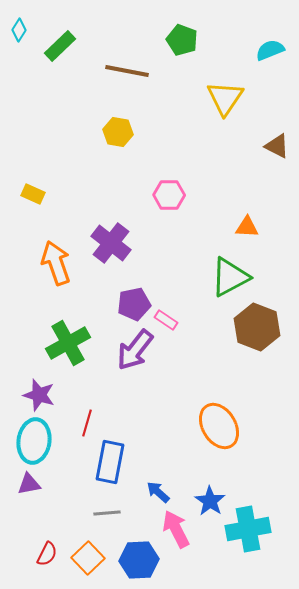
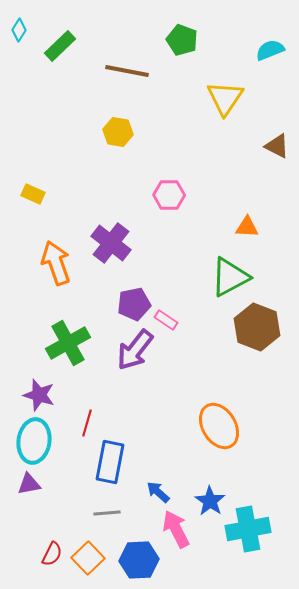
red semicircle: moved 5 px right
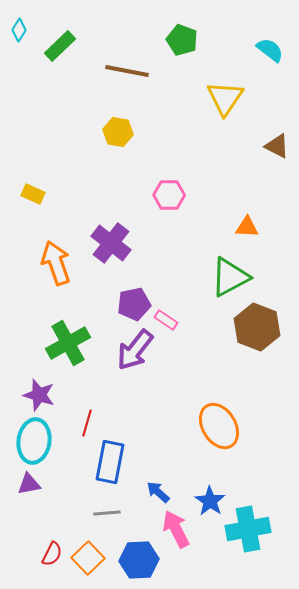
cyan semicircle: rotated 60 degrees clockwise
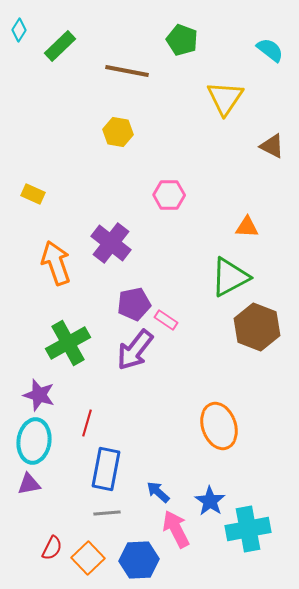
brown triangle: moved 5 px left
orange ellipse: rotated 12 degrees clockwise
blue rectangle: moved 4 px left, 7 px down
red semicircle: moved 6 px up
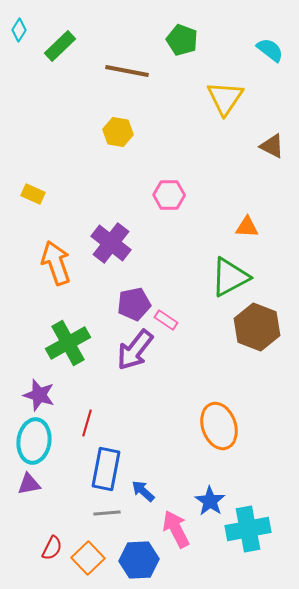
blue arrow: moved 15 px left, 1 px up
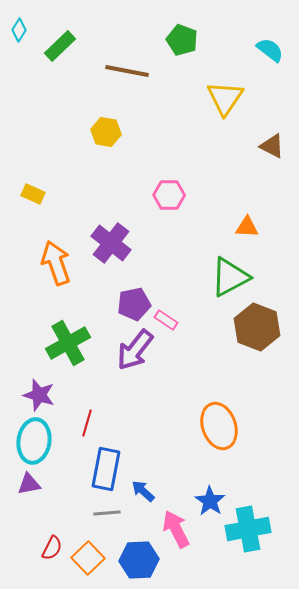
yellow hexagon: moved 12 px left
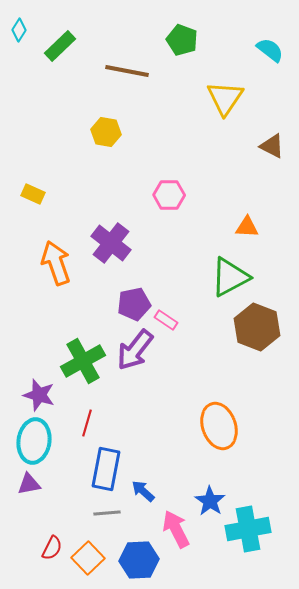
green cross: moved 15 px right, 18 px down
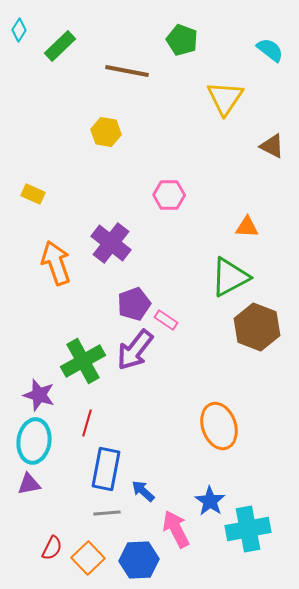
purple pentagon: rotated 8 degrees counterclockwise
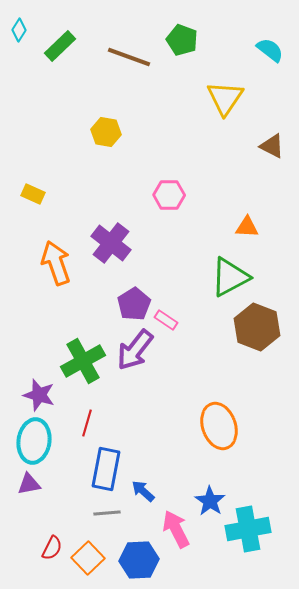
brown line: moved 2 px right, 14 px up; rotated 9 degrees clockwise
purple pentagon: rotated 12 degrees counterclockwise
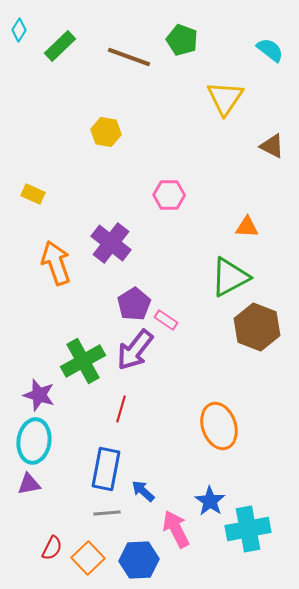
red line: moved 34 px right, 14 px up
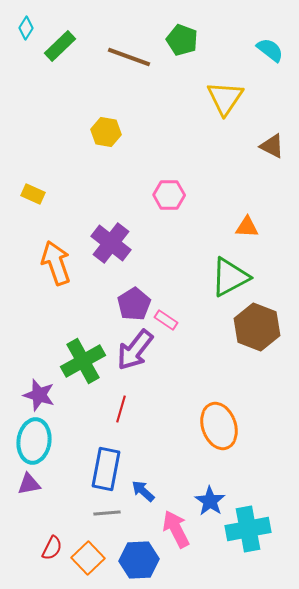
cyan diamond: moved 7 px right, 2 px up
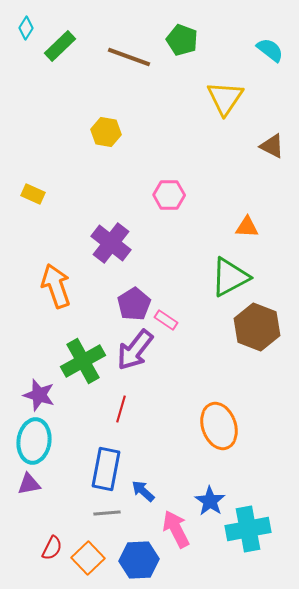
orange arrow: moved 23 px down
